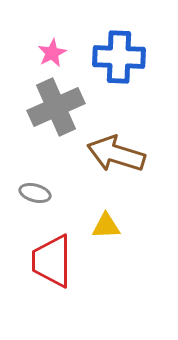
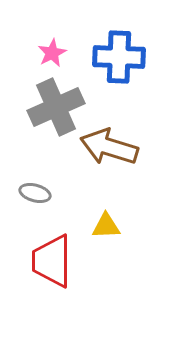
brown arrow: moved 7 px left, 7 px up
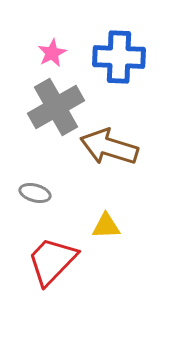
gray cross: rotated 6 degrees counterclockwise
red trapezoid: rotated 44 degrees clockwise
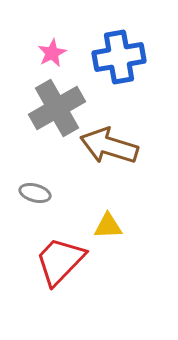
blue cross: rotated 12 degrees counterclockwise
gray cross: moved 1 px right, 1 px down
brown arrow: moved 1 px up
yellow triangle: moved 2 px right
red trapezoid: moved 8 px right
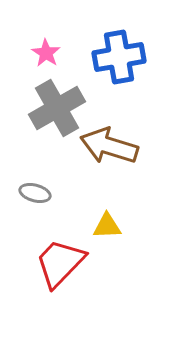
pink star: moved 6 px left; rotated 12 degrees counterclockwise
yellow triangle: moved 1 px left
red trapezoid: moved 2 px down
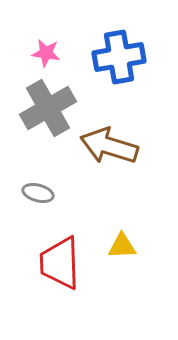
pink star: rotated 24 degrees counterclockwise
gray cross: moved 9 px left
gray ellipse: moved 3 px right
yellow triangle: moved 15 px right, 20 px down
red trapezoid: rotated 46 degrees counterclockwise
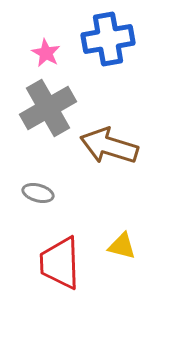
pink star: rotated 20 degrees clockwise
blue cross: moved 11 px left, 18 px up
yellow triangle: rotated 16 degrees clockwise
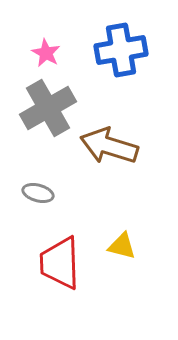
blue cross: moved 13 px right, 11 px down
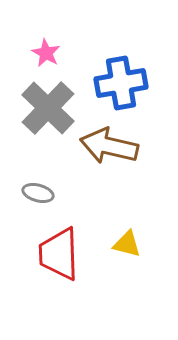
blue cross: moved 33 px down
gray cross: rotated 16 degrees counterclockwise
brown arrow: rotated 4 degrees counterclockwise
yellow triangle: moved 5 px right, 2 px up
red trapezoid: moved 1 px left, 9 px up
